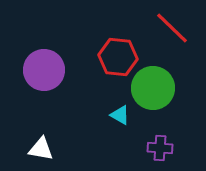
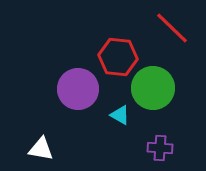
purple circle: moved 34 px right, 19 px down
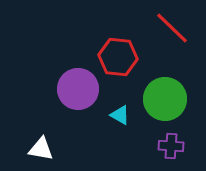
green circle: moved 12 px right, 11 px down
purple cross: moved 11 px right, 2 px up
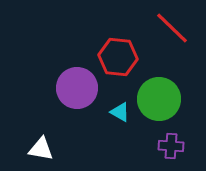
purple circle: moved 1 px left, 1 px up
green circle: moved 6 px left
cyan triangle: moved 3 px up
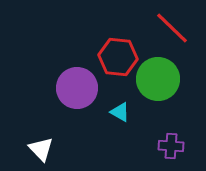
green circle: moved 1 px left, 20 px up
white triangle: rotated 36 degrees clockwise
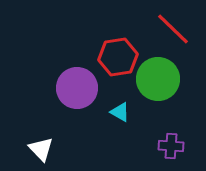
red line: moved 1 px right, 1 px down
red hexagon: rotated 15 degrees counterclockwise
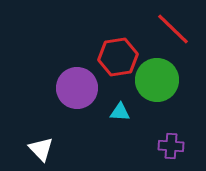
green circle: moved 1 px left, 1 px down
cyan triangle: rotated 25 degrees counterclockwise
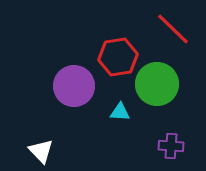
green circle: moved 4 px down
purple circle: moved 3 px left, 2 px up
white triangle: moved 2 px down
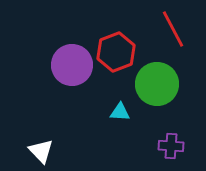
red line: rotated 18 degrees clockwise
red hexagon: moved 2 px left, 5 px up; rotated 12 degrees counterclockwise
purple circle: moved 2 px left, 21 px up
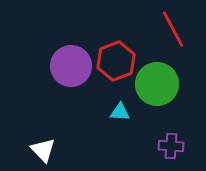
red hexagon: moved 9 px down
purple circle: moved 1 px left, 1 px down
white triangle: moved 2 px right, 1 px up
